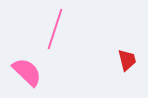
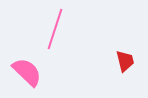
red trapezoid: moved 2 px left, 1 px down
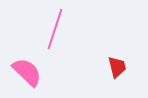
red trapezoid: moved 8 px left, 6 px down
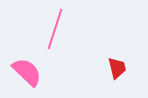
red trapezoid: moved 1 px down
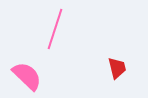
pink semicircle: moved 4 px down
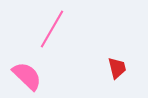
pink line: moved 3 px left; rotated 12 degrees clockwise
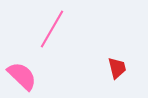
pink semicircle: moved 5 px left
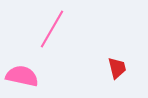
pink semicircle: rotated 32 degrees counterclockwise
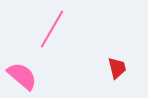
pink semicircle: rotated 28 degrees clockwise
